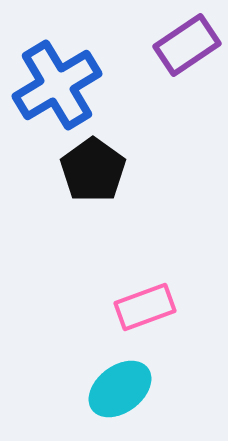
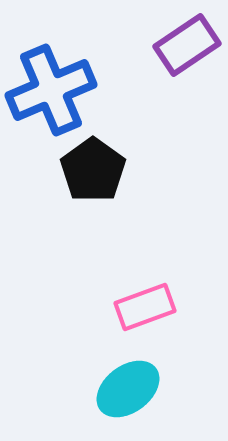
blue cross: moved 6 px left, 5 px down; rotated 8 degrees clockwise
cyan ellipse: moved 8 px right
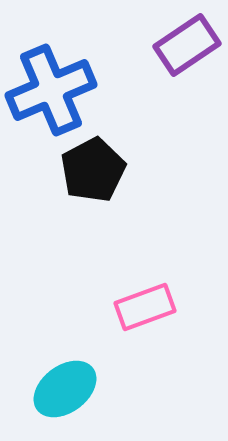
black pentagon: rotated 8 degrees clockwise
cyan ellipse: moved 63 px left
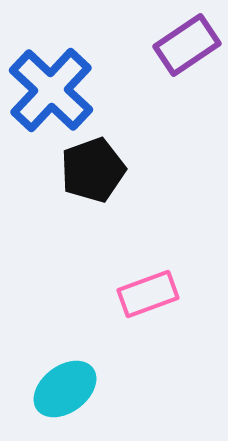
blue cross: rotated 24 degrees counterclockwise
black pentagon: rotated 8 degrees clockwise
pink rectangle: moved 3 px right, 13 px up
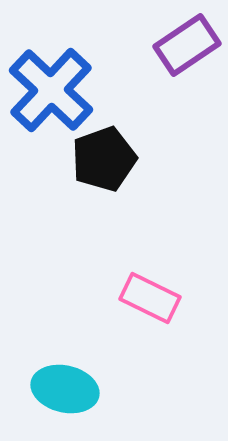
black pentagon: moved 11 px right, 11 px up
pink rectangle: moved 2 px right, 4 px down; rotated 46 degrees clockwise
cyan ellipse: rotated 50 degrees clockwise
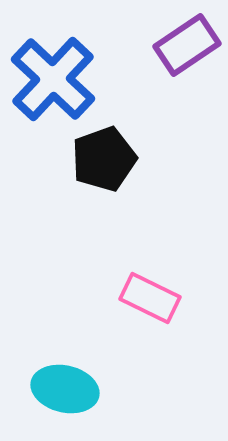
blue cross: moved 2 px right, 11 px up
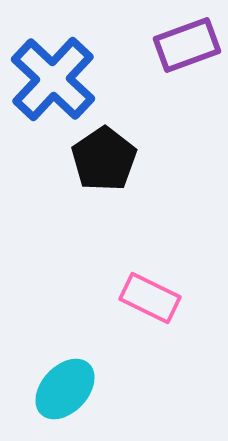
purple rectangle: rotated 14 degrees clockwise
black pentagon: rotated 14 degrees counterclockwise
cyan ellipse: rotated 60 degrees counterclockwise
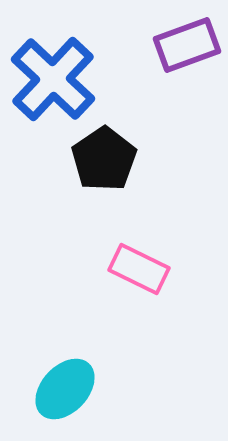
pink rectangle: moved 11 px left, 29 px up
